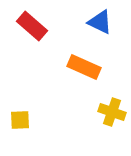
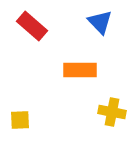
blue triangle: rotated 20 degrees clockwise
orange rectangle: moved 4 px left, 3 px down; rotated 24 degrees counterclockwise
yellow cross: rotated 8 degrees counterclockwise
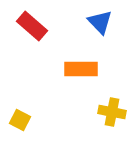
orange rectangle: moved 1 px right, 1 px up
yellow square: rotated 30 degrees clockwise
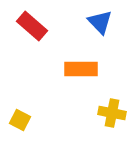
yellow cross: moved 1 px down
